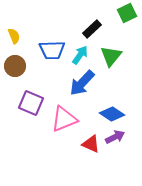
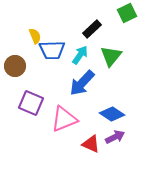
yellow semicircle: moved 21 px right
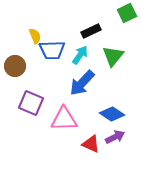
black rectangle: moved 1 px left, 2 px down; rotated 18 degrees clockwise
green triangle: moved 2 px right
pink triangle: rotated 20 degrees clockwise
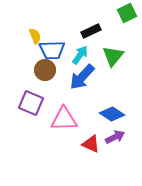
brown circle: moved 30 px right, 4 px down
blue arrow: moved 6 px up
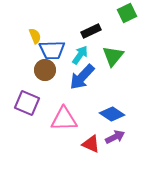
purple square: moved 4 px left
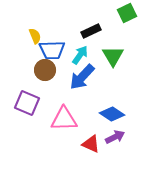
green triangle: rotated 10 degrees counterclockwise
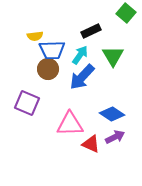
green square: moved 1 px left; rotated 24 degrees counterclockwise
yellow semicircle: rotated 105 degrees clockwise
brown circle: moved 3 px right, 1 px up
pink triangle: moved 6 px right, 5 px down
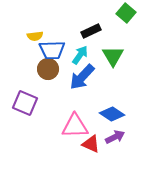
purple square: moved 2 px left
pink triangle: moved 5 px right, 2 px down
